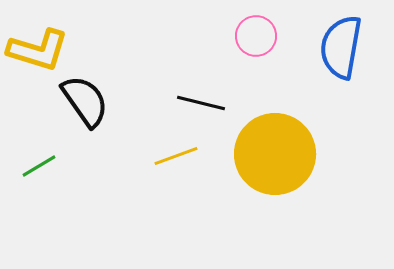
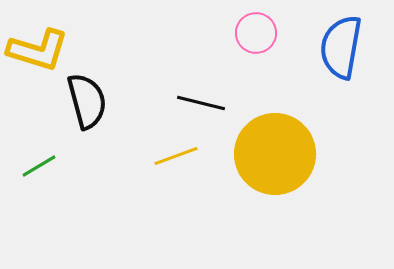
pink circle: moved 3 px up
black semicircle: moved 2 px right; rotated 20 degrees clockwise
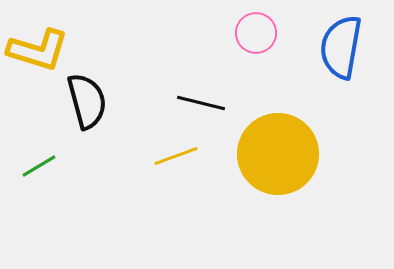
yellow circle: moved 3 px right
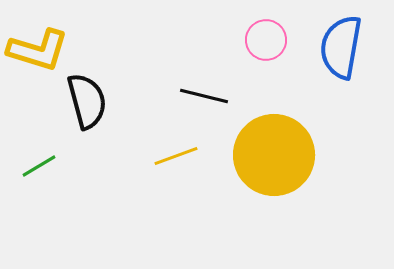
pink circle: moved 10 px right, 7 px down
black line: moved 3 px right, 7 px up
yellow circle: moved 4 px left, 1 px down
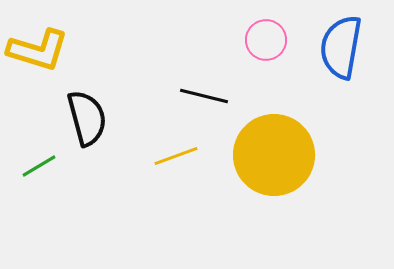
black semicircle: moved 17 px down
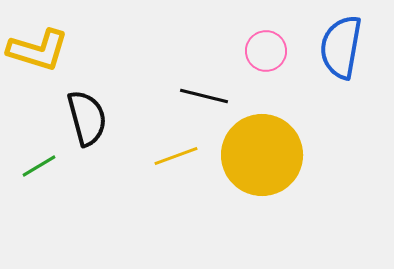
pink circle: moved 11 px down
yellow circle: moved 12 px left
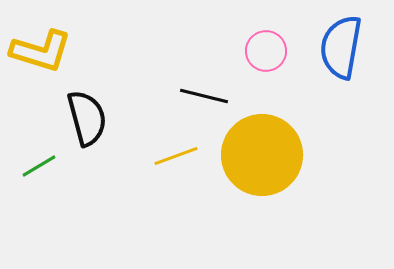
yellow L-shape: moved 3 px right, 1 px down
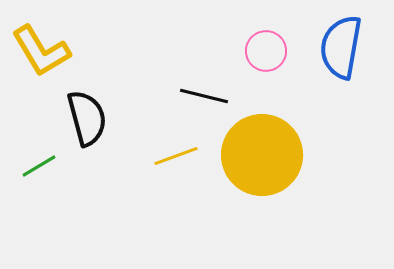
yellow L-shape: rotated 42 degrees clockwise
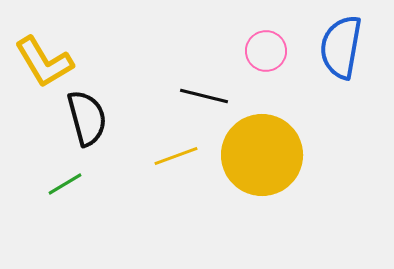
yellow L-shape: moved 3 px right, 11 px down
green line: moved 26 px right, 18 px down
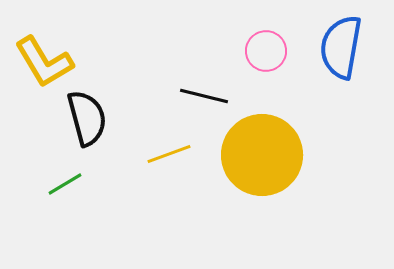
yellow line: moved 7 px left, 2 px up
